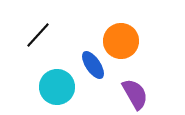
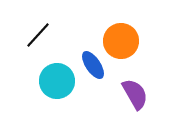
cyan circle: moved 6 px up
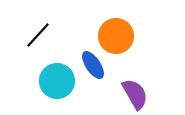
orange circle: moved 5 px left, 5 px up
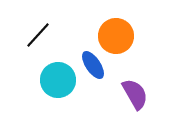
cyan circle: moved 1 px right, 1 px up
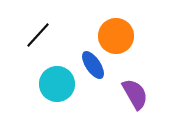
cyan circle: moved 1 px left, 4 px down
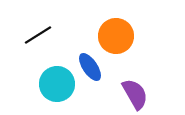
black line: rotated 16 degrees clockwise
blue ellipse: moved 3 px left, 2 px down
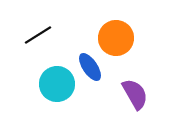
orange circle: moved 2 px down
